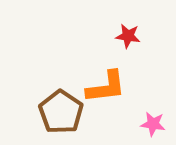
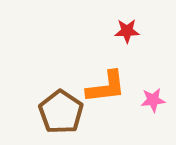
red star: moved 1 px left, 5 px up; rotated 10 degrees counterclockwise
pink star: moved 24 px up; rotated 15 degrees counterclockwise
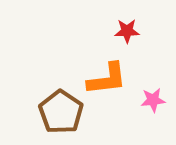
orange L-shape: moved 1 px right, 8 px up
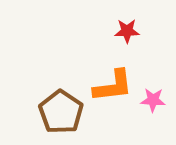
orange L-shape: moved 6 px right, 7 px down
pink star: rotated 10 degrees clockwise
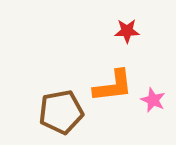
pink star: rotated 20 degrees clockwise
brown pentagon: rotated 27 degrees clockwise
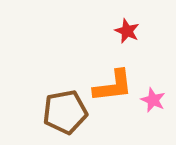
red star: rotated 25 degrees clockwise
brown pentagon: moved 4 px right
